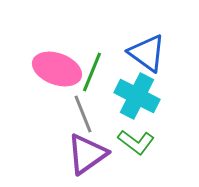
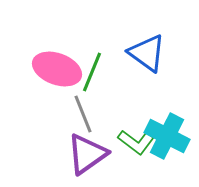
cyan cross: moved 30 px right, 40 px down
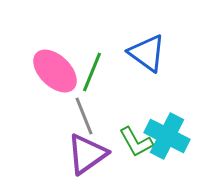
pink ellipse: moved 2 px left, 2 px down; rotated 24 degrees clockwise
gray line: moved 1 px right, 2 px down
green L-shape: rotated 24 degrees clockwise
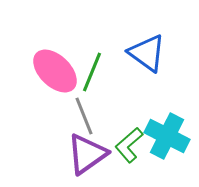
green L-shape: moved 7 px left, 3 px down; rotated 78 degrees clockwise
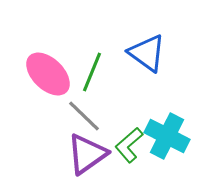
pink ellipse: moved 7 px left, 3 px down
gray line: rotated 24 degrees counterclockwise
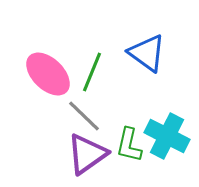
green L-shape: rotated 36 degrees counterclockwise
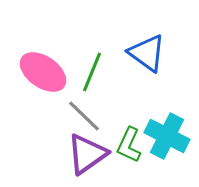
pink ellipse: moved 5 px left, 2 px up; rotated 9 degrees counterclockwise
green L-shape: rotated 12 degrees clockwise
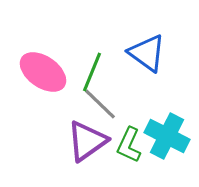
gray line: moved 16 px right, 12 px up
purple triangle: moved 13 px up
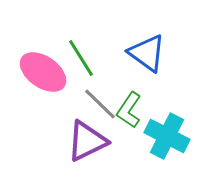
green line: moved 11 px left, 14 px up; rotated 54 degrees counterclockwise
purple triangle: rotated 9 degrees clockwise
green L-shape: moved 35 px up; rotated 9 degrees clockwise
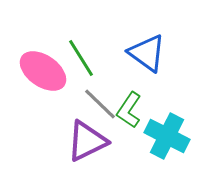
pink ellipse: moved 1 px up
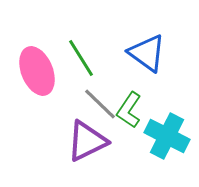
pink ellipse: moved 6 px left; rotated 33 degrees clockwise
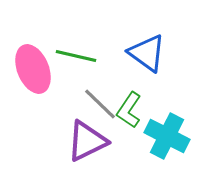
green line: moved 5 px left, 2 px up; rotated 45 degrees counterclockwise
pink ellipse: moved 4 px left, 2 px up
